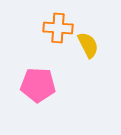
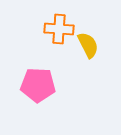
orange cross: moved 1 px right, 1 px down
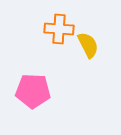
pink pentagon: moved 5 px left, 6 px down
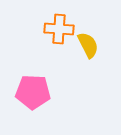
pink pentagon: moved 1 px down
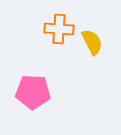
yellow semicircle: moved 4 px right, 3 px up
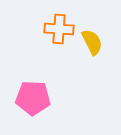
pink pentagon: moved 6 px down
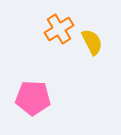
orange cross: rotated 36 degrees counterclockwise
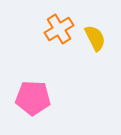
yellow semicircle: moved 3 px right, 4 px up
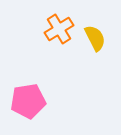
pink pentagon: moved 5 px left, 3 px down; rotated 12 degrees counterclockwise
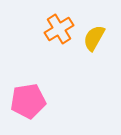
yellow semicircle: moved 1 px left; rotated 124 degrees counterclockwise
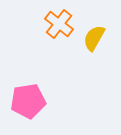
orange cross: moved 5 px up; rotated 20 degrees counterclockwise
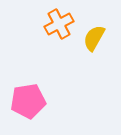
orange cross: rotated 24 degrees clockwise
